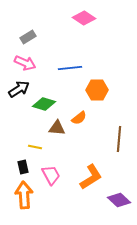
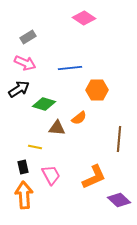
orange L-shape: moved 3 px right; rotated 8 degrees clockwise
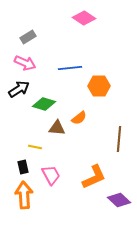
orange hexagon: moved 2 px right, 4 px up
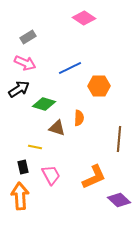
blue line: rotated 20 degrees counterclockwise
orange semicircle: rotated 49 degrees counterclockwise
brown triangle: rotated 12 degrees clockwise
orange arrow: moved 4 px left, 1 px down
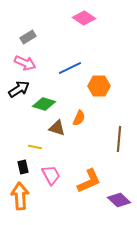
orange semicircle: rotated 21 degrees clockwise
orange L-shape: moved 5 px left, 4 px down
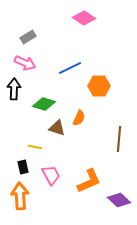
black arrow: moved 5 px left; rotated 55 degrees counterclockwise
